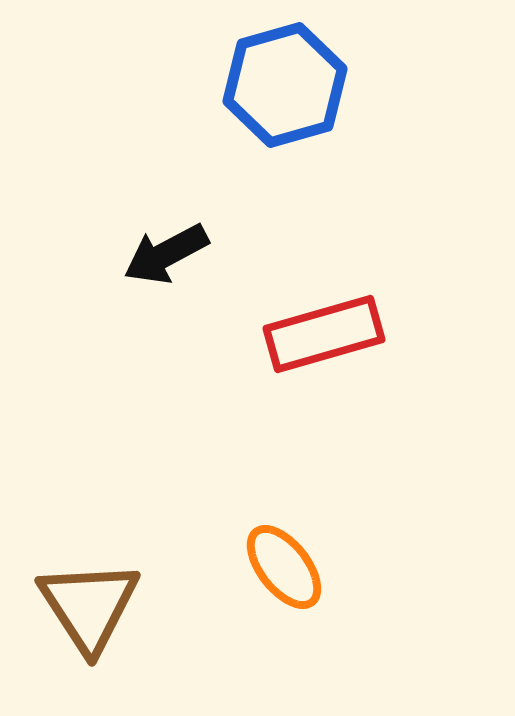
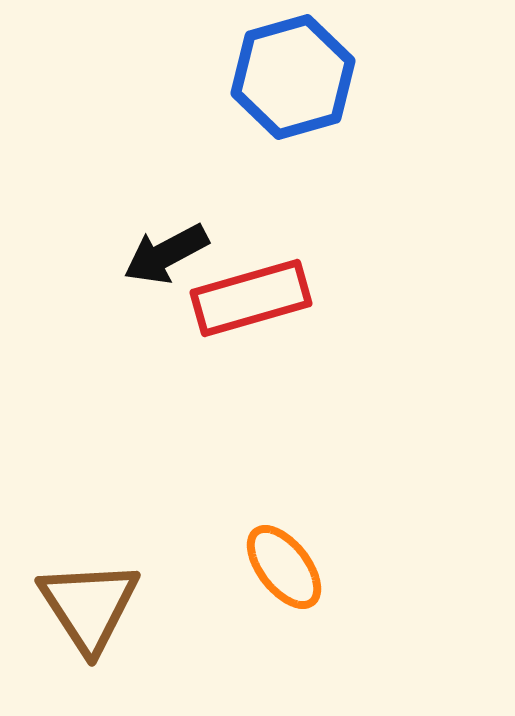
blue hexagon: moved 8 px right, 8 px up
red rectangle: moved 73 px left, 36 px up
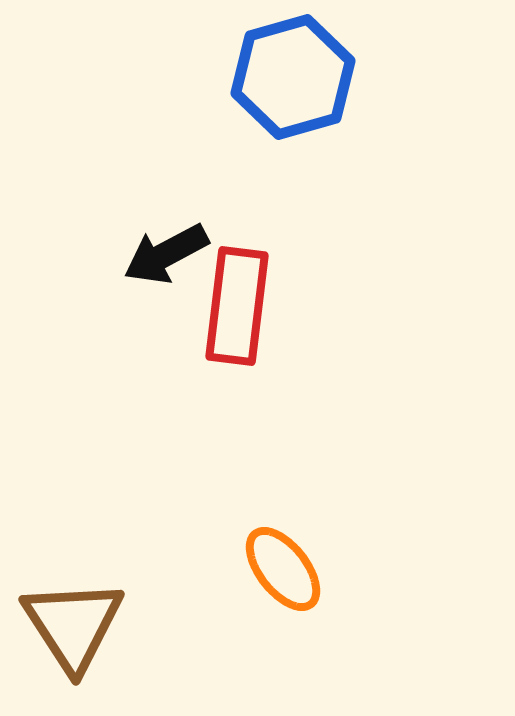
red rectangle: moved 14 px left, 8 px down; rotated 67 degrees counterclockwise
orange ellipse: moved 1 px left, 2 px down
brown triangle: moved 16 px left, 19 px down
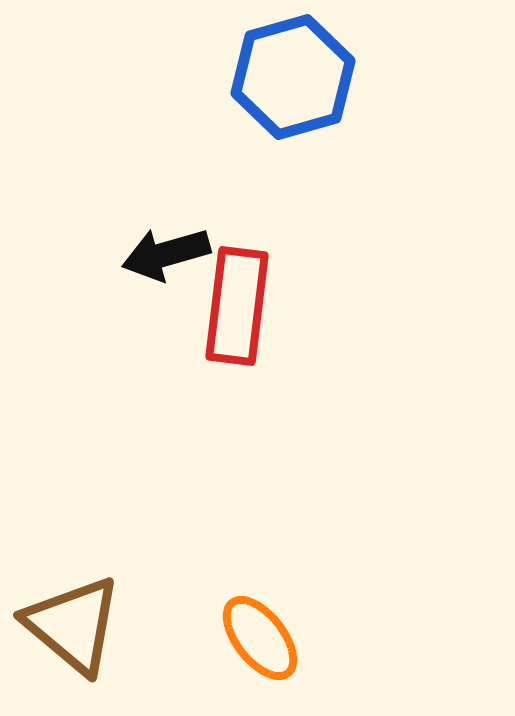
black arrow: rotated 12 degrees clockwise
orange ellipse: moved 23 px left, 69 px down
brown triangle: rotated 17 degrees counterclockwise
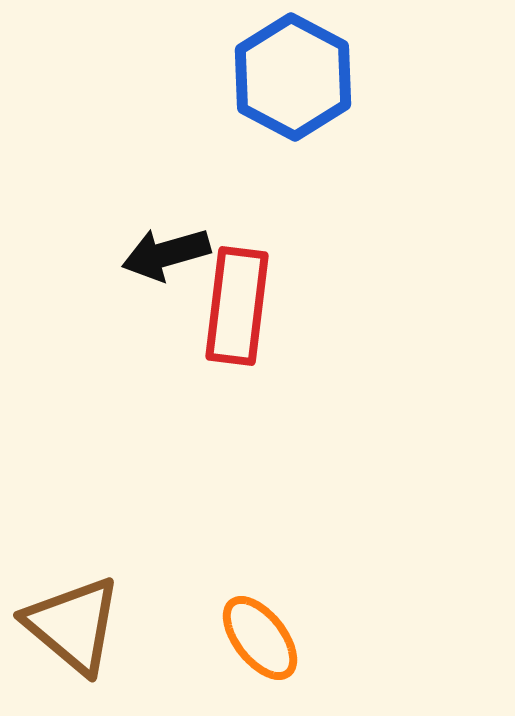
blue hexagon: rotated 16 degrees counterclockwise
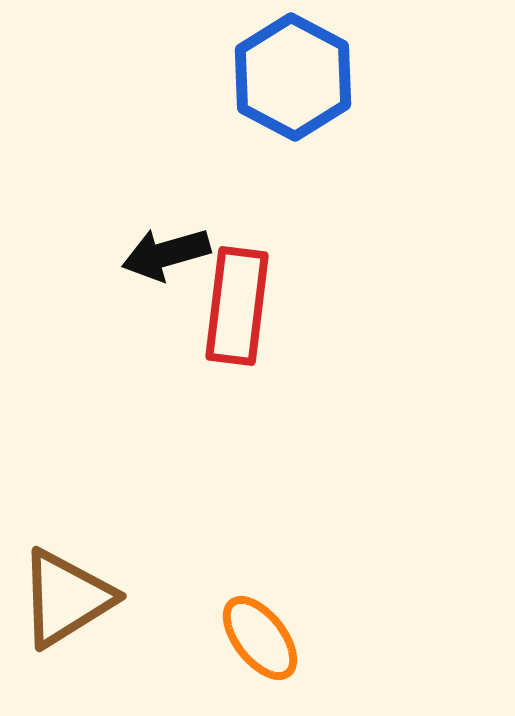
brown triangle: moved 7 px left, 27 px up; rotated 48 degrees clockwise
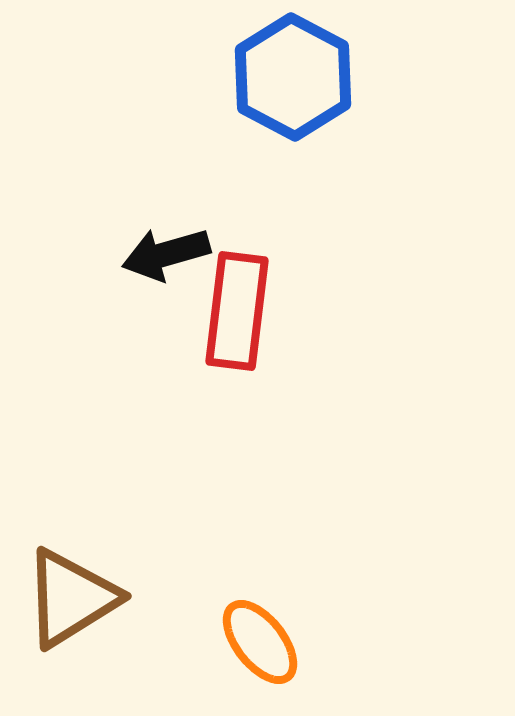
red rectangle: moved 5 px down
brown triangle: moved 5 px right
orange ellipse: moved 4 px down
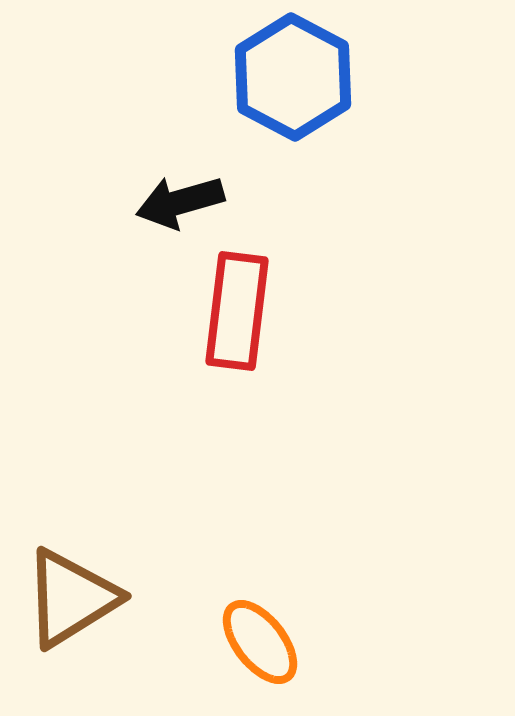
black arrow: moved 14 px right, 52 px up
